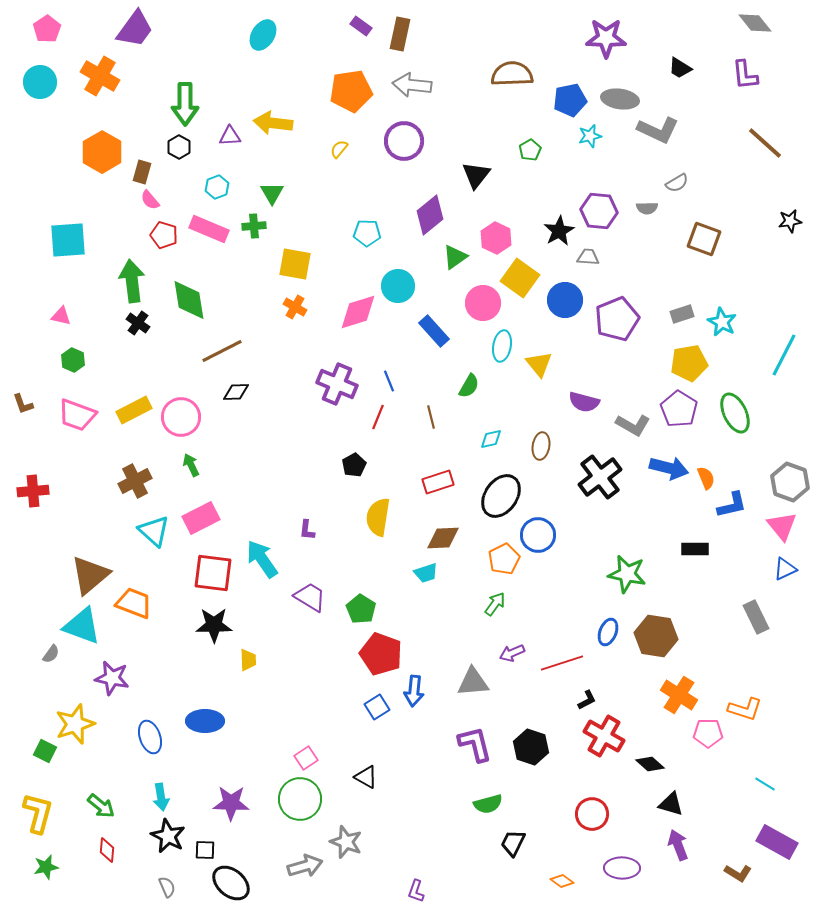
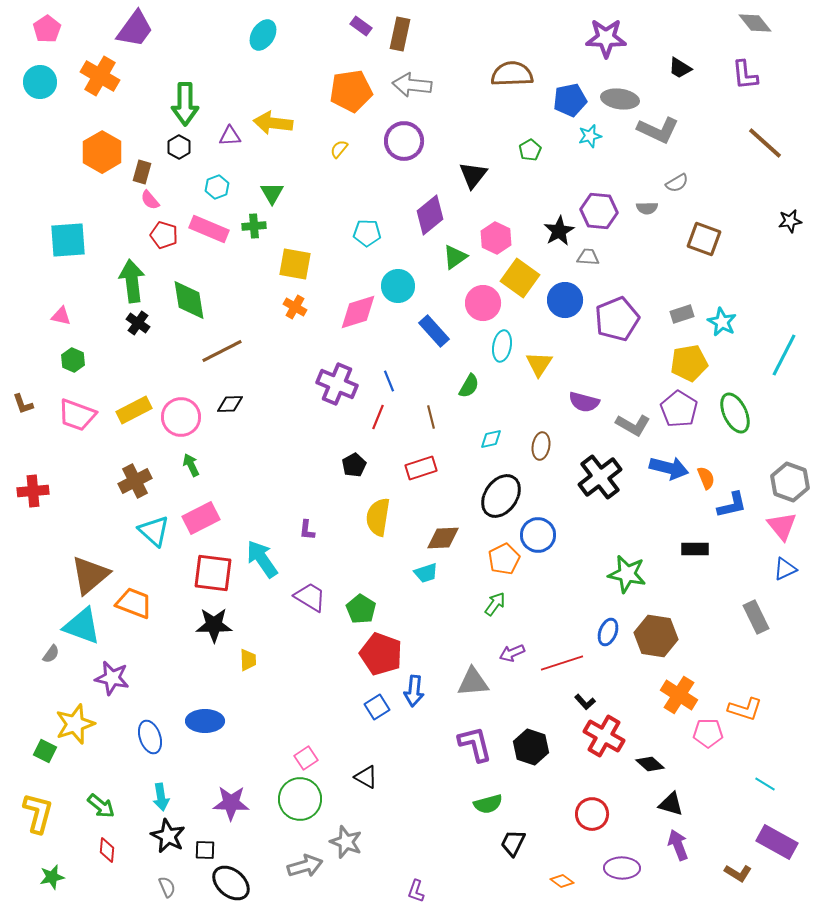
black triangle at (476, 175): moved 3 px left
yellow triangle at (539, 364): rotated 12 degrees clockwise
black diamond at (236, 392): moved 6 px left, 12 px down
red rectangle at (438, 482): moved 17 px left, 14 px up
black L-shape at (587, 700): moved 2 px left, 2 px down; rotated 75 degrees clockwise
green star at (46, 867): moved 6 px right, 10 px down
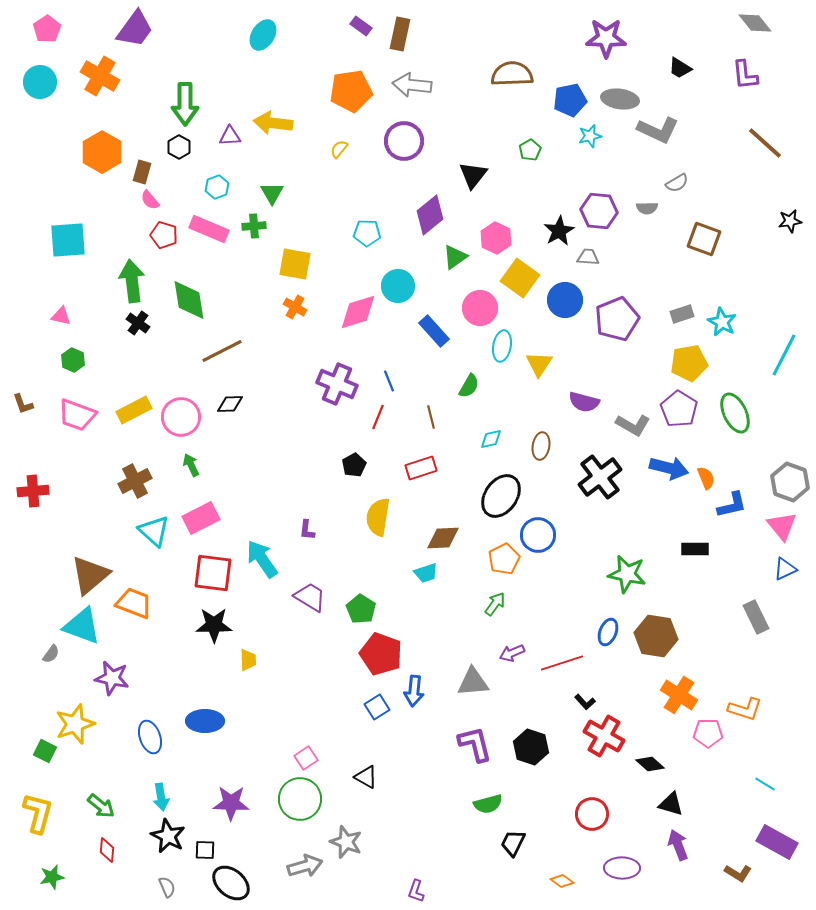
pink circle at (483, 303): moved 3 px left, 5 px down
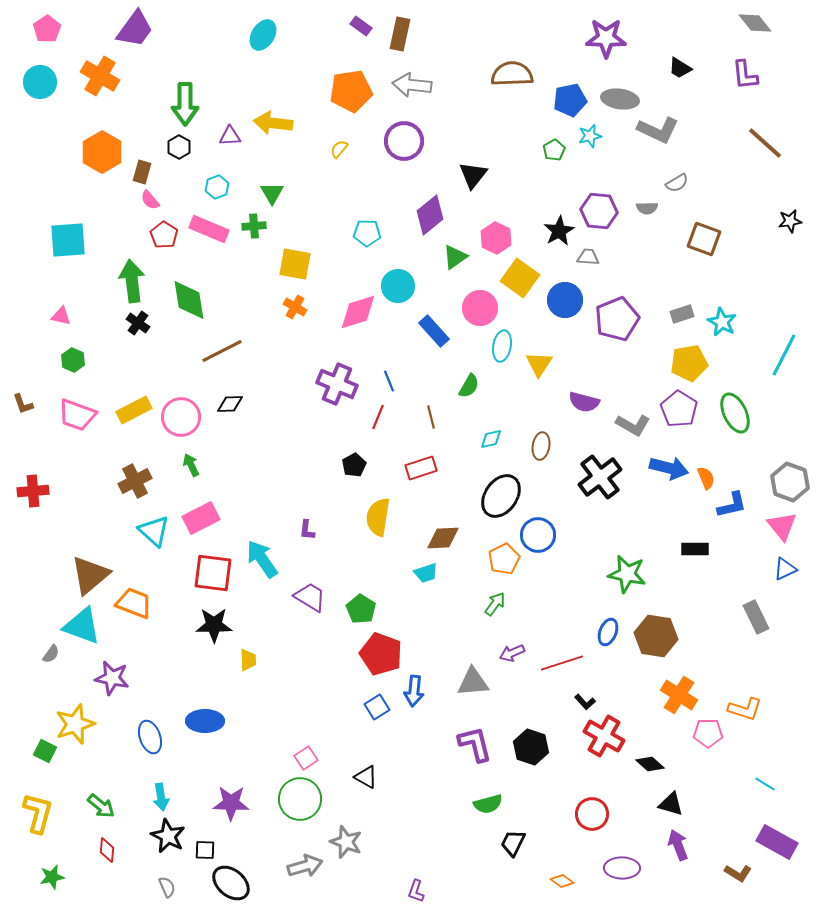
green pentagon at (530, 150): moved 24 px right
red pentagon at (164, 235): rotated 16 degrees clockwise
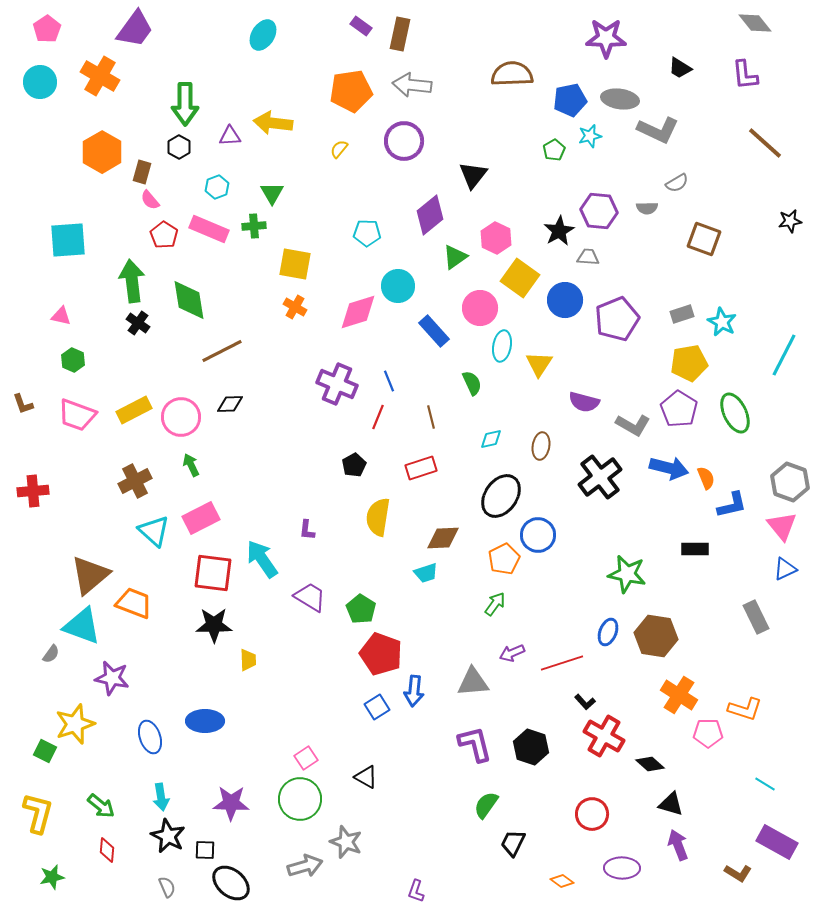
green semicircle at (469, 386): moved 3 px right, 3 px up; rotated 55 degrees counterclockwise
green semicircle at (488, 804): moved 2 px left, 1 px down; rotated 140 degrees clockwise
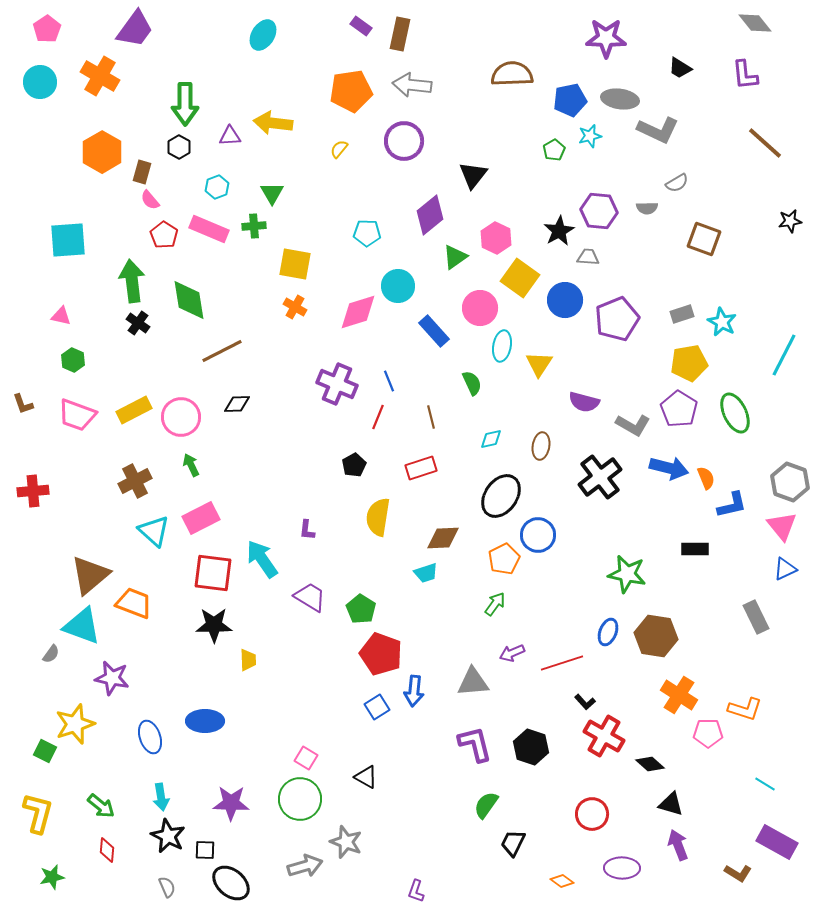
black diamond at (230, 404): moved 7 px right
pink square at (306, 758): rotated 25 degrees counterclockwise
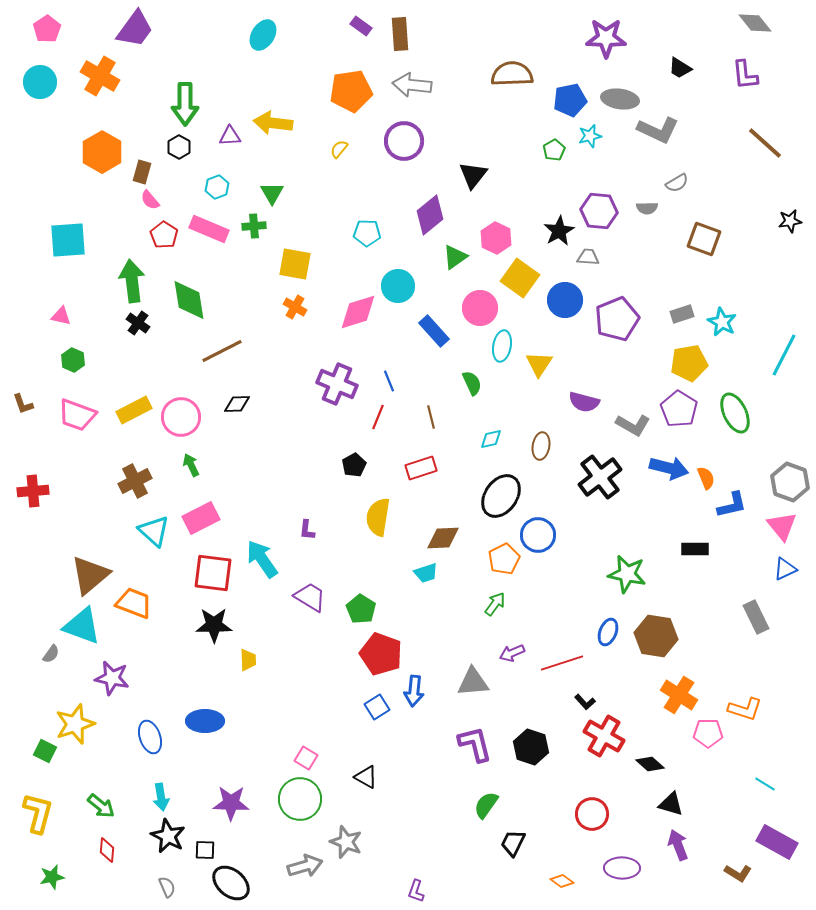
brown rectangle at (400, 34): rotated 16 degrees counterclockwise
